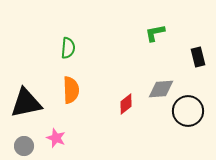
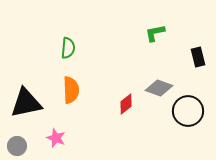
gray diamond: moved 2 px left, 1 px up; rotated 24 degrees clockwise
gray circle: moved 7 px left
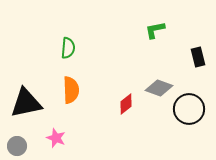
green L-shape: moved 3 px up
black circle: moved 1 px right, 2 px up
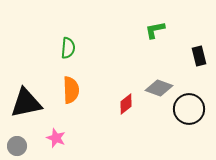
black rectangle: moved 1 px right, 1 px up
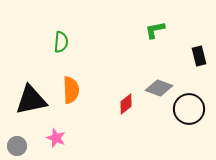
green semicircle: moved 7 px left, 6 px up
black triangle: moved 5 px right, 3 px up
